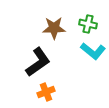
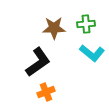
green cross: moved 2 px left; rotated 18 degrees counterclockwise
cyan L-shape: moved 1 px left, 2 px down
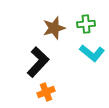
brown star: rotated 15 degrees counterclockwise
black L-shape: rotated 12 degrees counterclockwise
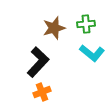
orange cross: moved 4 px left
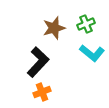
green cross: rotated 18 degrees counterclockwise
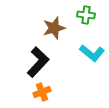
green cross: moved 9 px up; rotated 30 degrees clockwise
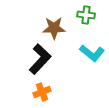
brown star: rotated 15 degrees clockwise
black L-shape: moved 2 px right, 3 px up
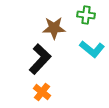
cyan L-shape: moved 4 px up
orange cross: rotated 30 degrees counterclockwise
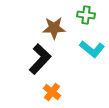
orange cross: moved 10 px right
